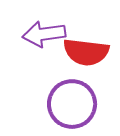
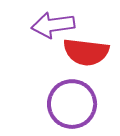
purple arrow: moved 9 px right, 9 px up
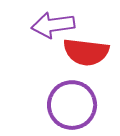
purple circle: moved 1 px down
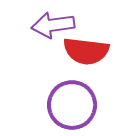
red semicircle: moved 1 px up
